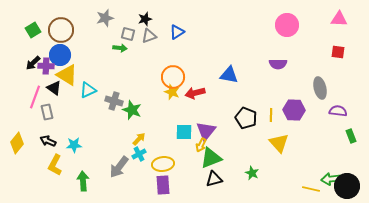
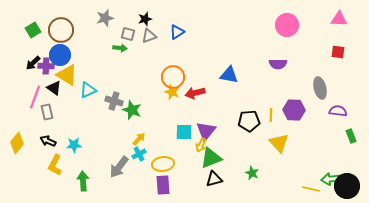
black pentagon at (246, 118): moved 3 px right, 3 px down; rotated 25 degrees counterclockwise
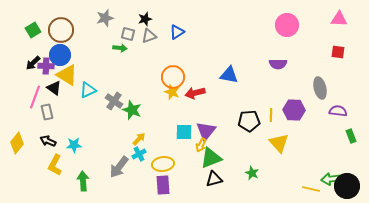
gray cross at (114, 101): rotated 18 degrees clockwise
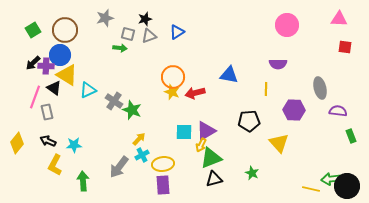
brown circle at (61, 30): moved 4 px right
red square at (338, 52): moved 7 px right, 5 px up
yellow line at (271, 115): moved 5 px left, 26 px up
purple triangle at (206, 131): rotated 20 degrees clockwise
cyan cross at (139, 154): moved 3 px right, 1 px down
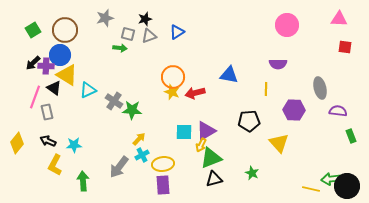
green star at (132, 110): rotated 18 degrees counterclockwise
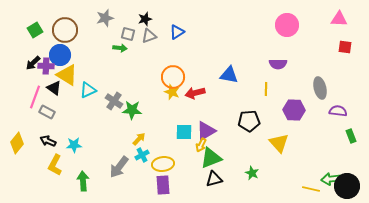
green square at (33, 30): moved 2 px right
gray rectangle at (47, 112): rotated 49 degrees counterclockwise
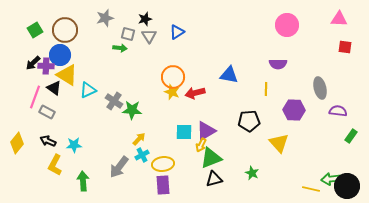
gray triangle at (149, 36): rotated 42 degrees counterclockwise
green rectangle at (351, 136): rotated 56 degrees clockwise
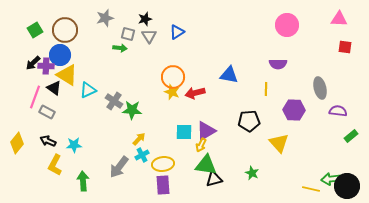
green rectangle at (351, 136): rotated 16 degrees clockwise
green triangle at (211, 158): moved 5 px left, 7 px down; rotated 30 degrees clockwise
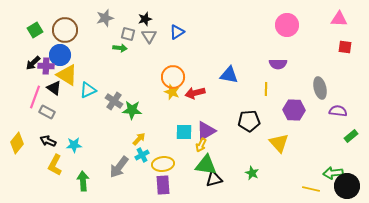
green arrow at (331, 179): moved 2 px right, 6 px up
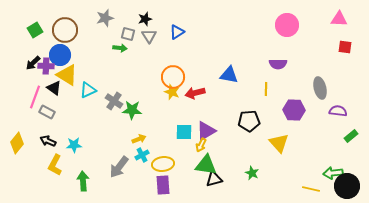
yellow arrow at (139, 139): rotated 24 degrees clockwise
